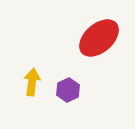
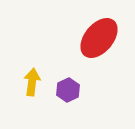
red ellipse: rotated 9 degrees counterclockwise
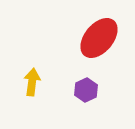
purple hexagon: moved 18 px right
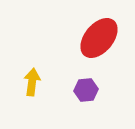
purple hexagon: rotated 20 degrees clockwise
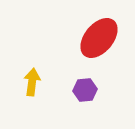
purple hexagon: moved 1 px left
